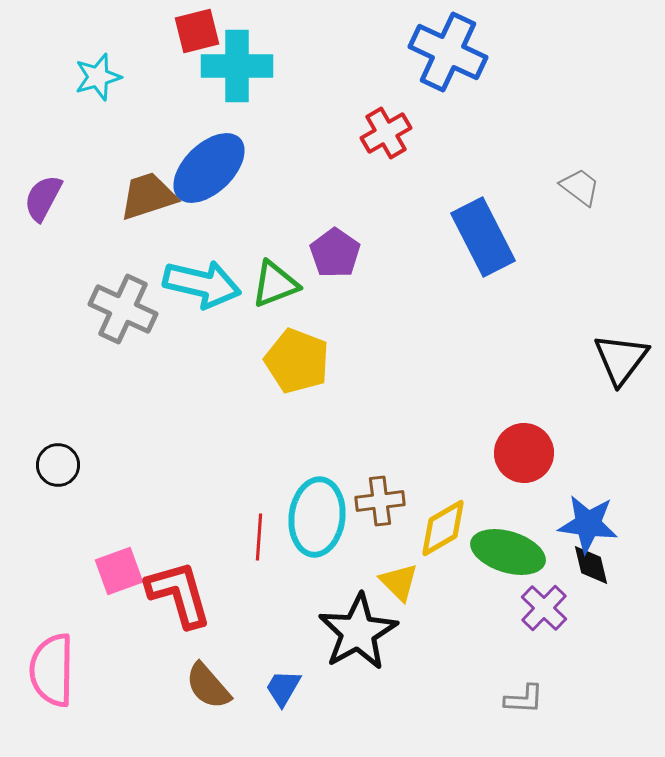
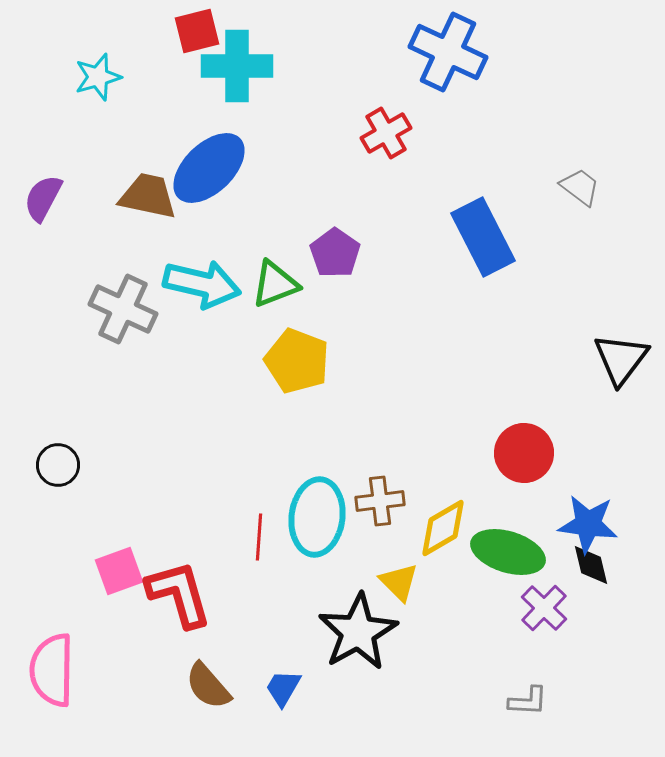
brown trapezoid: rotated 30 degrees clockwise
gray L-shape: moved 4 px right, 2 px down
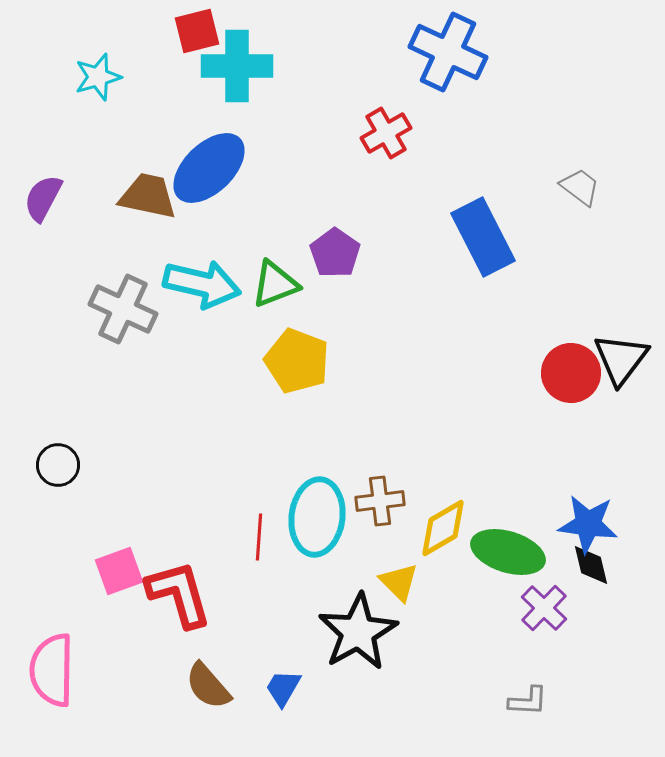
red circle: moved 47 px right, 80 px up
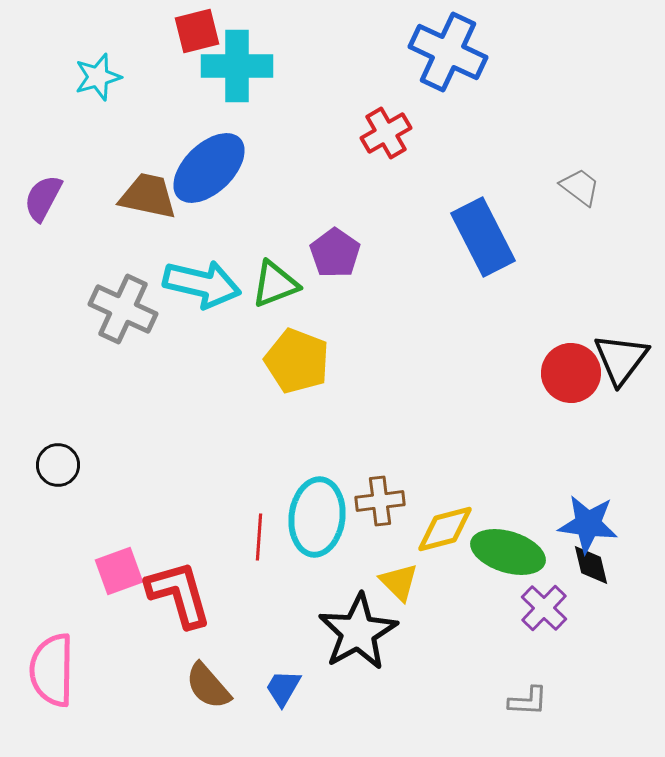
yellow diamond: moved 2 px right, 1 px down; rotated 16 degrees clockwise
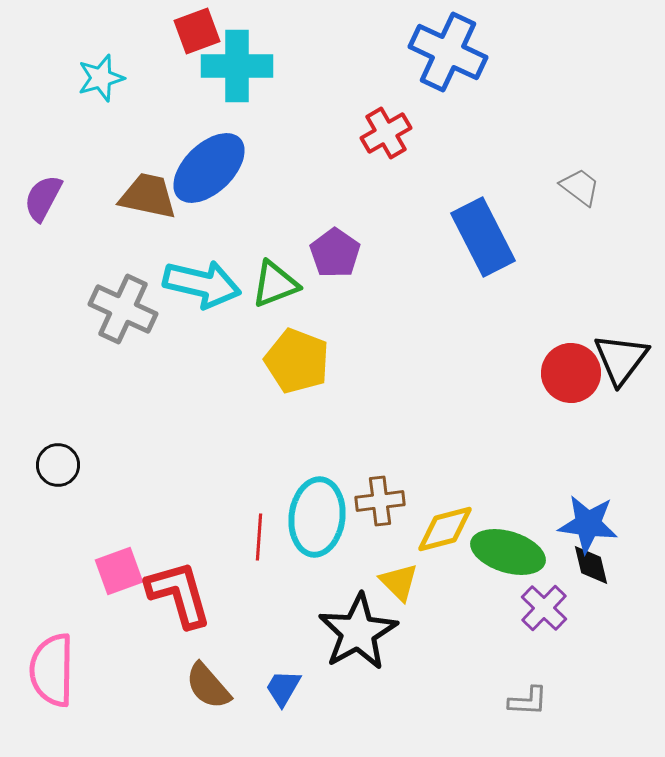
red square: rotated 6 degrees counterclockwise
cyan star: moved 3 px right, 1 px down
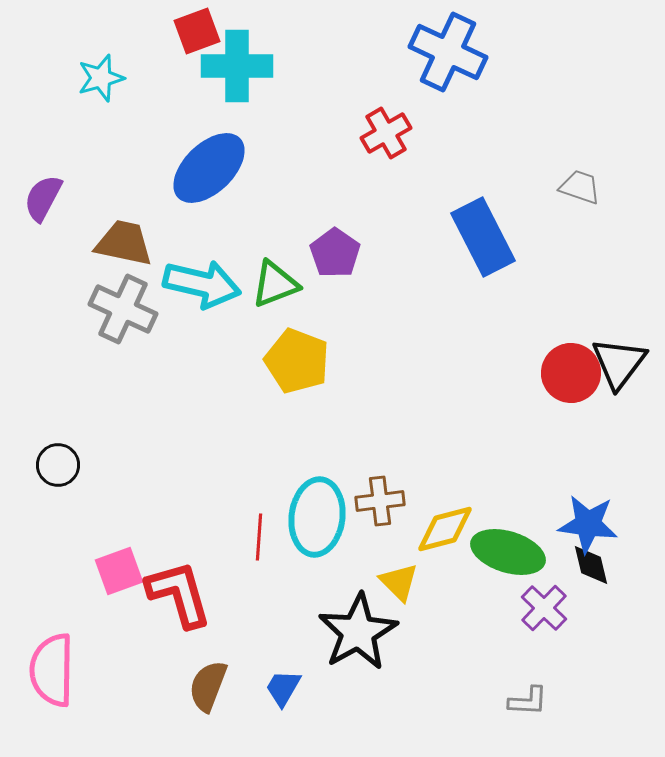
gray trapezoid: rotated 18 degrees counterclockwise
brown trapezoid: moved 24 px left, 47 px down
black triangle: moved 2 px left, 4 px down
brown semicircle: rotated 62 degrees clockwise
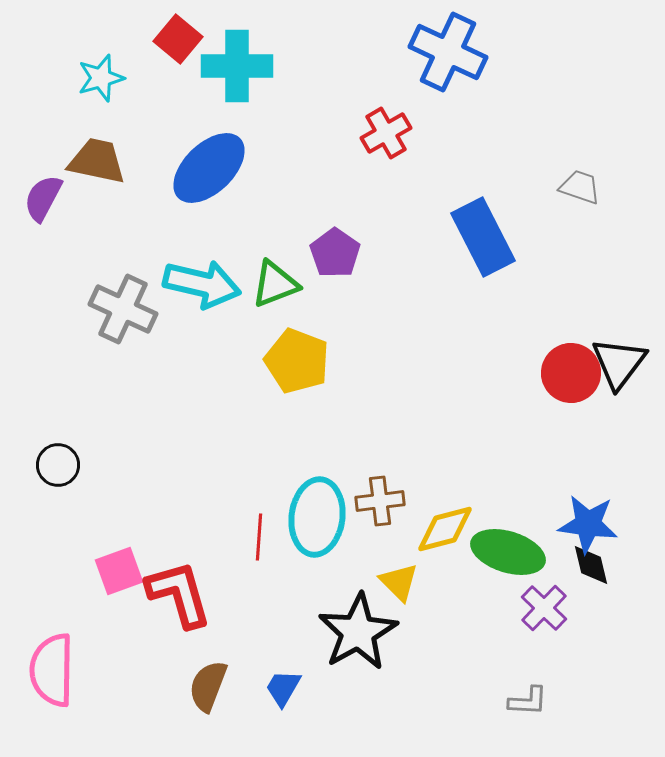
red square: moved 19 px left, 8 px down; rotated 30 degrees counterclockwise
brown trapezoid: moved 27 px left, 82 px up
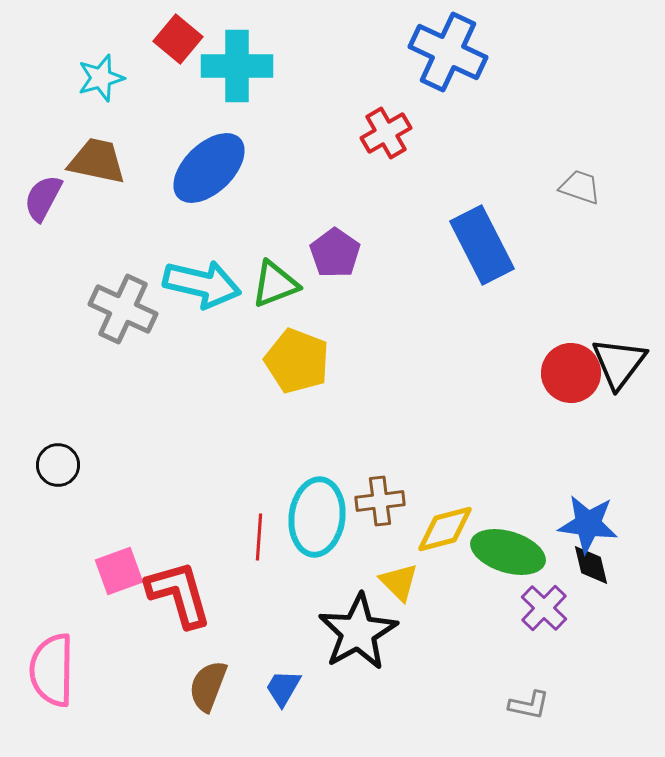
blue rectangle: moved 1 px left, 8 px down
gray L-shape: moved 1 px right, 4 px down; rotated 9 degrees clockwise
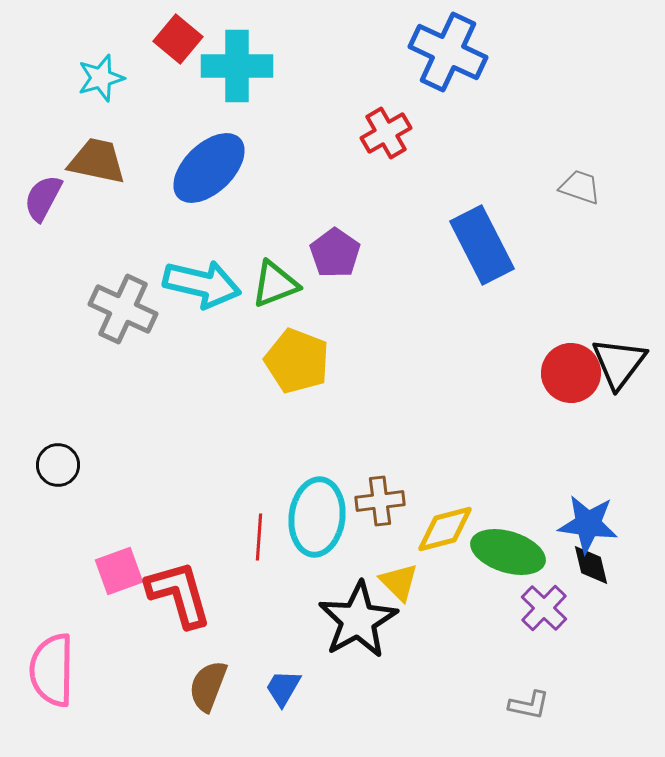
black star: moved 12 px up
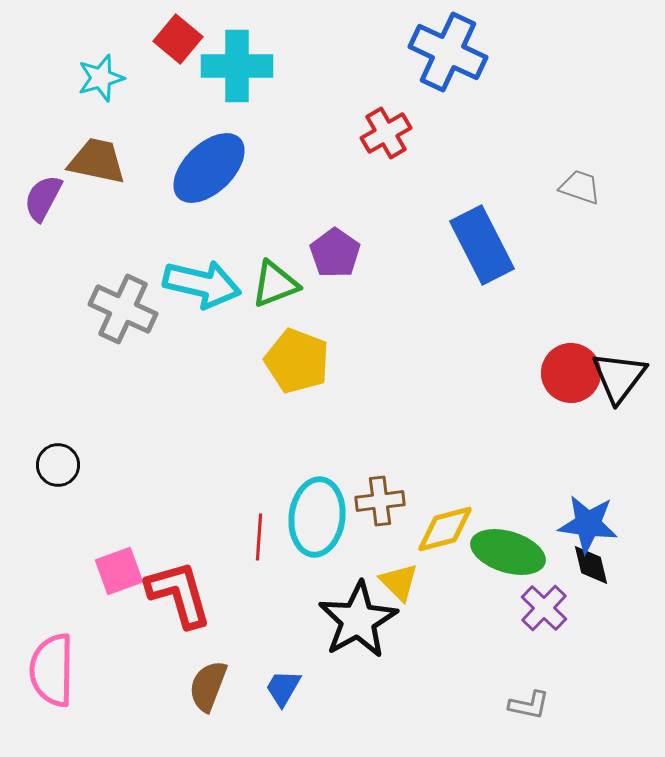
black triangle: moved 14 px down
